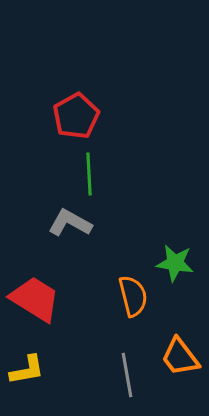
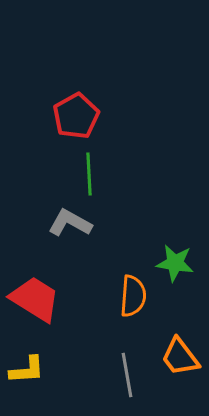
orange semicircle: rotated 18 degrees clockwise
yellow L-shape: rotated 6 degrees clockwise
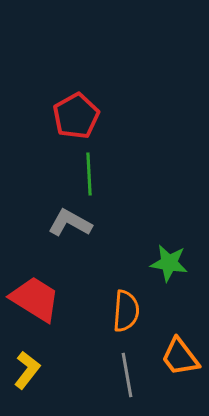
green star: moved 6 px left
orange semicircle: moved 7 px left, 15 px down
yellow L-shape: rotated 48 degrees counterclockwise
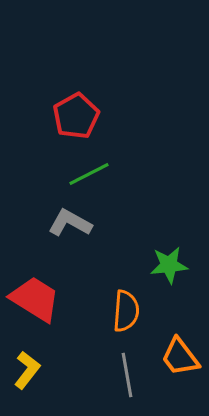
green line: rotated 66 degrees clockwise
green star: moved 2 px down; rotated 15 degrees counterclockwise
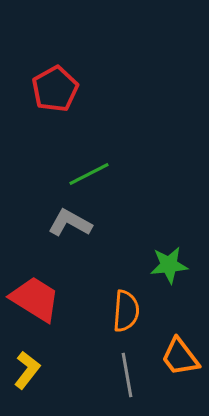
red pentagon: moved 21 px left, 27 px up
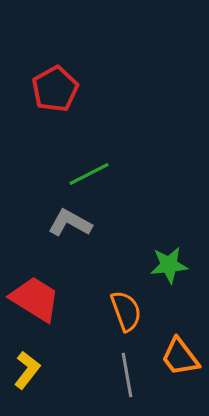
orange semicircle: rotated 24 degrees counterclockwise
